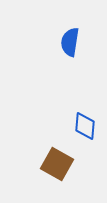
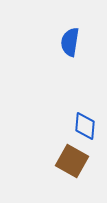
brown square: moved 15 px right, 3 px up
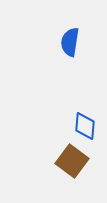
brown square: rotated 8 degrees clockwise
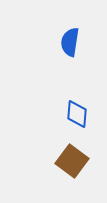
blue diamond: moved 8 px left, 12 px up
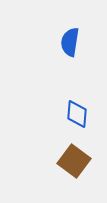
brown square: moved 2 px right
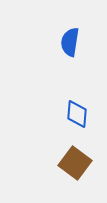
brown square: moved 1 px right, 2 px down
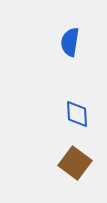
blue diamond: rotated 8 degrees counterclockwise
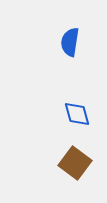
blue diamond: rotated 12 degrees counterclockwise
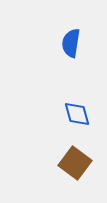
blue semicircle: moved 1 px right, 1 px down
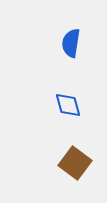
blue diamond: moved 9 px left, 9 px up
